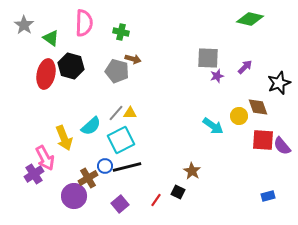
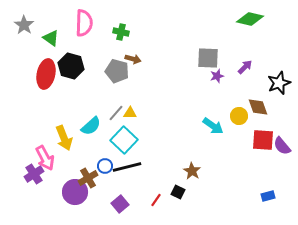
cyan square: moved 3 px right; rotated 20 degrees counterclockwise
purple circle: moved 1 px right, 4 px up
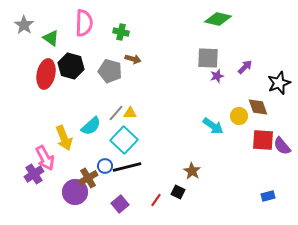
green diamond: moved 32 px left
gray pentagon: moved 7 px left
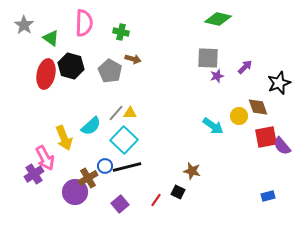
gray pentagon: rotated 15 degrees clockwise
red square: moved 3 px right, 3 px up; rotated 15 degrees counterclockwise
brown star: rotated 18 degrees counterclockwise
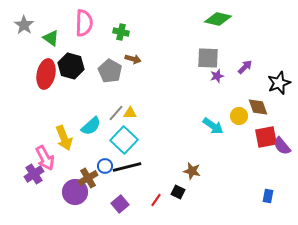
blue rectangle: rotated 64 degrees counterclockwise
